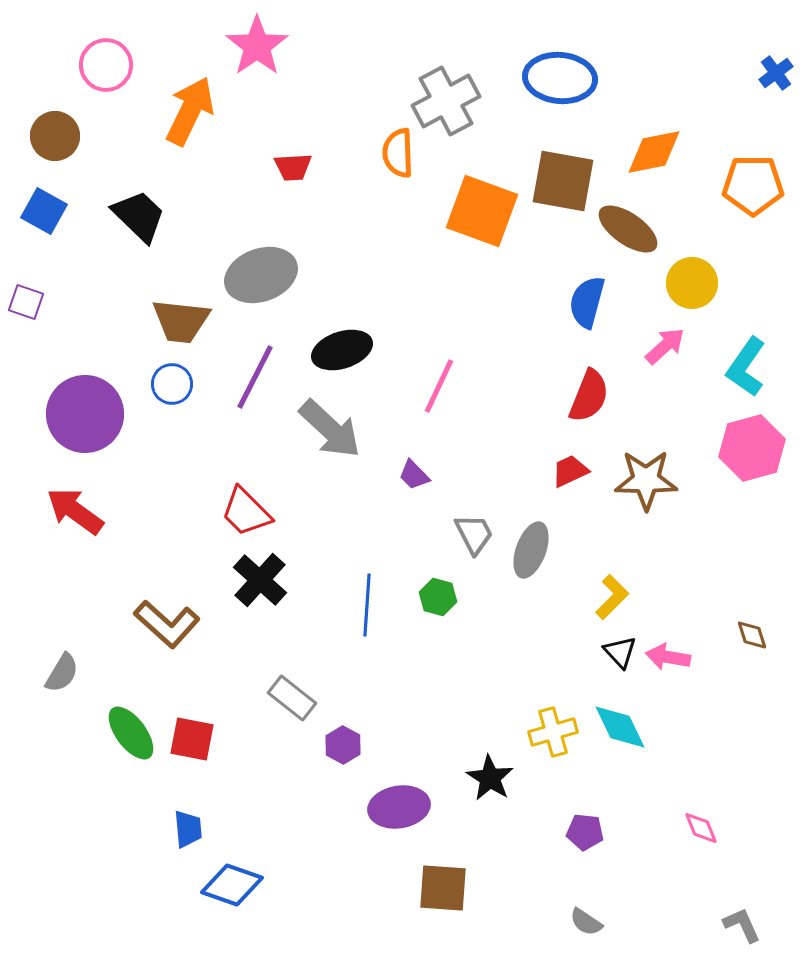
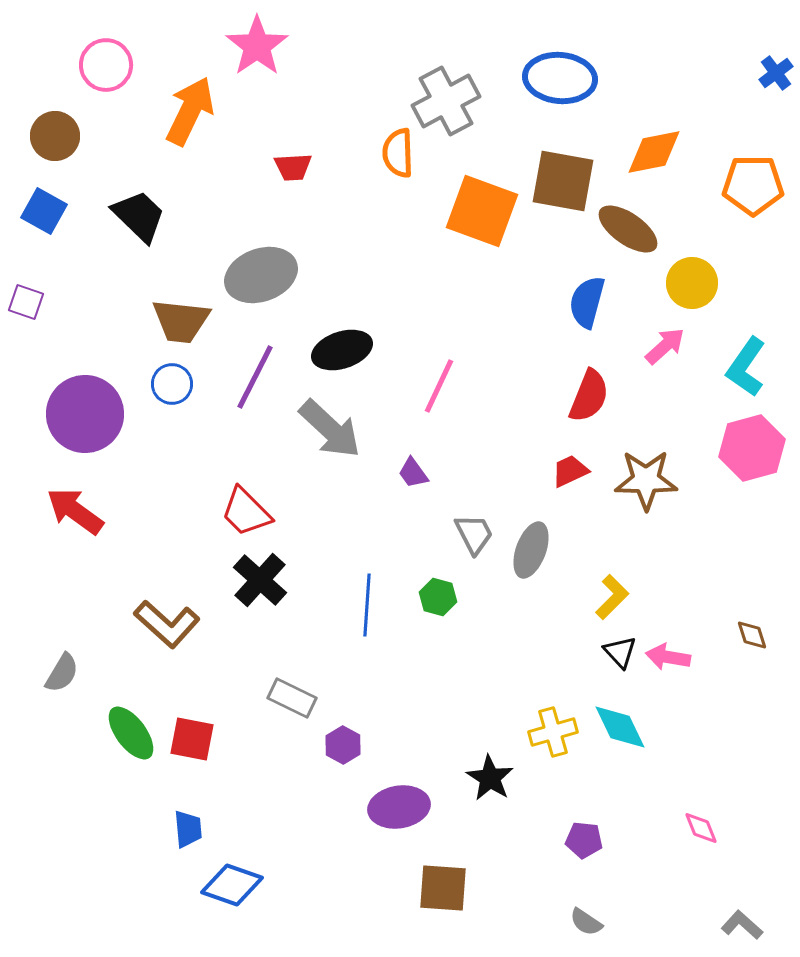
purple trapezoid at (414, 475): moved 1 px left, 2 px up; rotated 8 degrees clockwise
gray rectangle at (292, 698): rotated 12 degrees counterclockwise
purple pentagon at (585, 832): moved 1 px left, 8 px down
gray L-shape at (742, 925): rotated 24 degrees counterclockwise
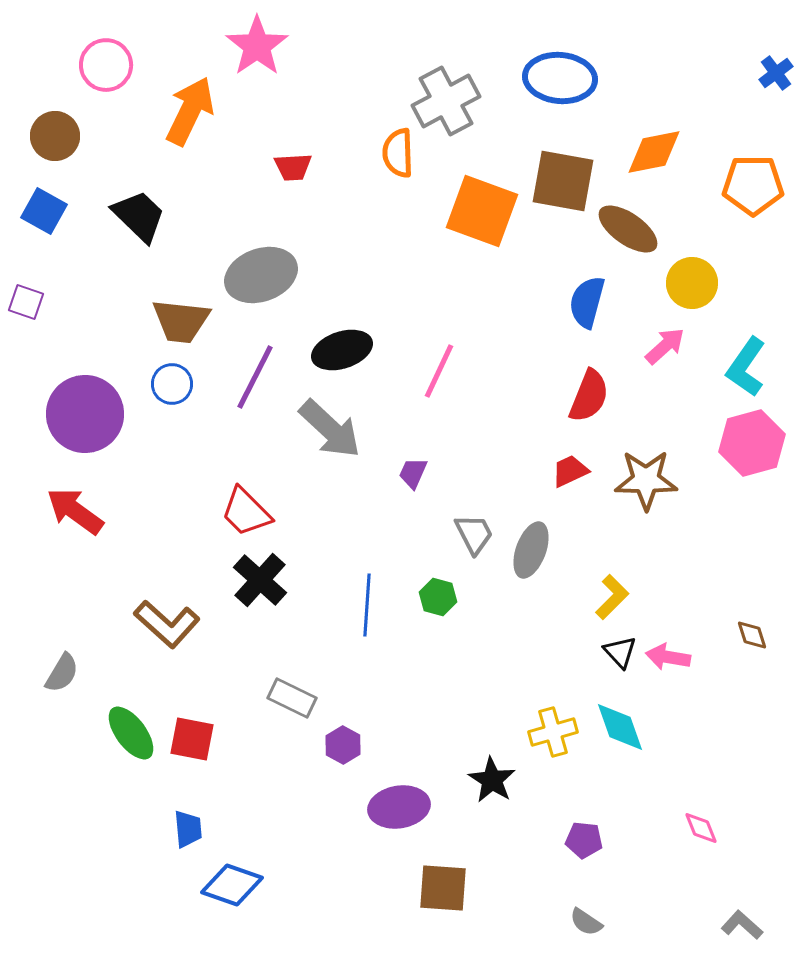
pink line at (439, 386): moved 15 px up
pink hexagon at (752, 448): moved 5 px up
purple trapezoid at (413, 473): rotated 60 degrees clockwise
cyan diamond at (620, 727): rotated 6 degrees clockwise
black star at (490, 778): moved 2 px right, 2 px down
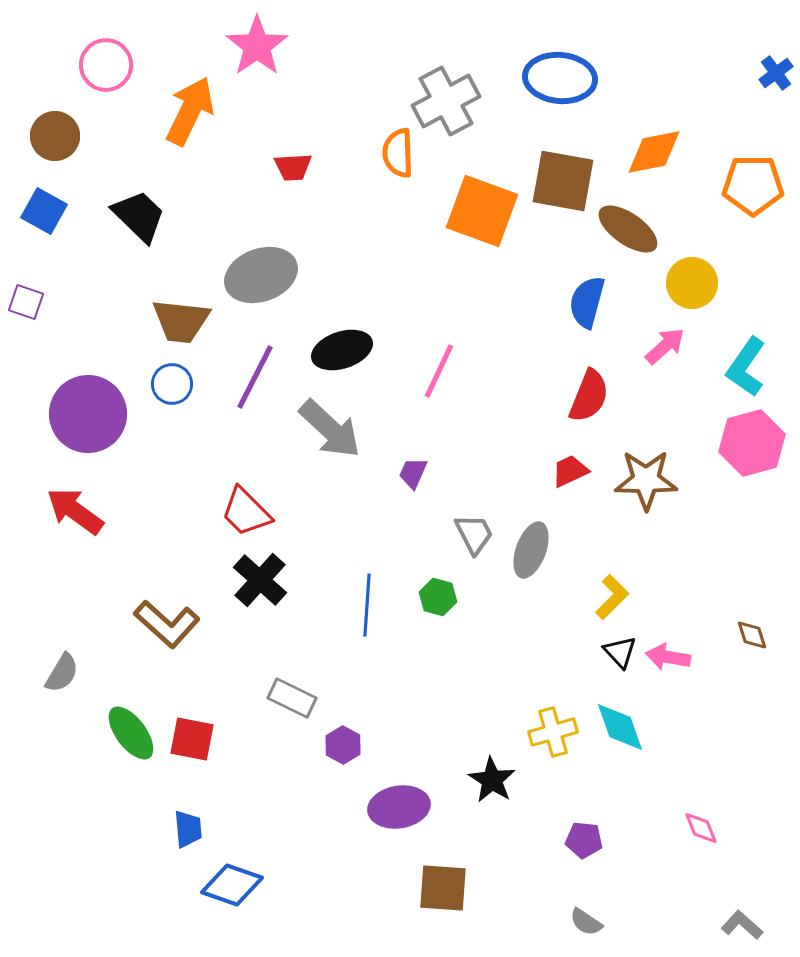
purple circle at (85, 414): moved 3 px right
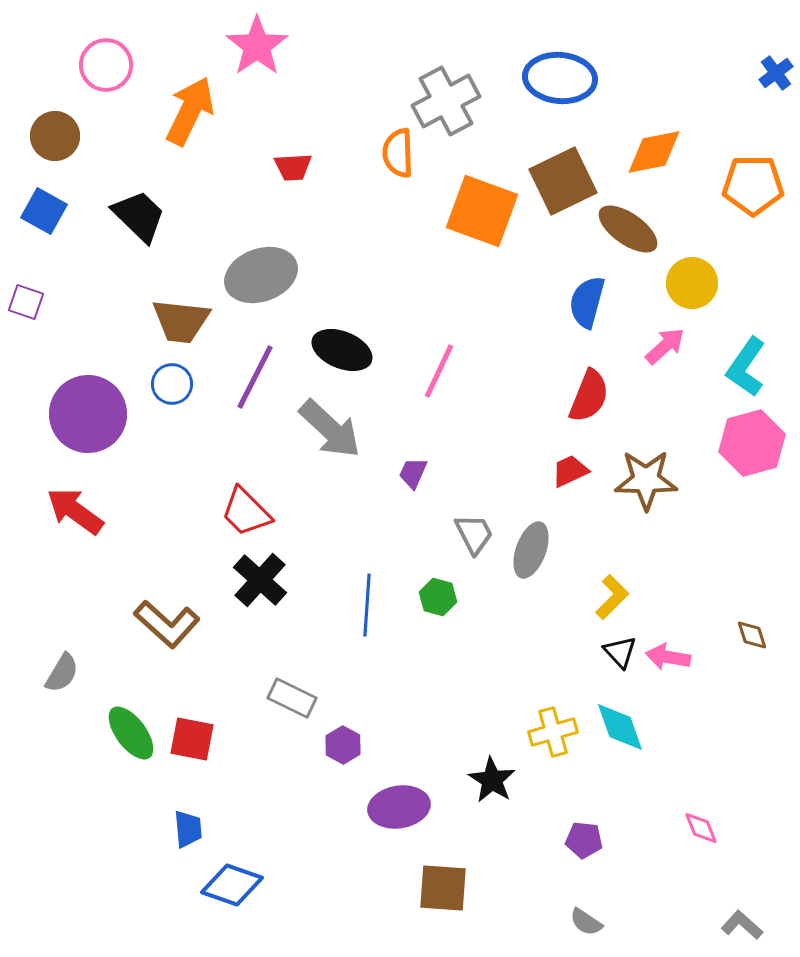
brown square at (563, 181): rotated 36 degrees counterclockwise
black ellipse at (342, 350): rotated 40 degrees clockwise
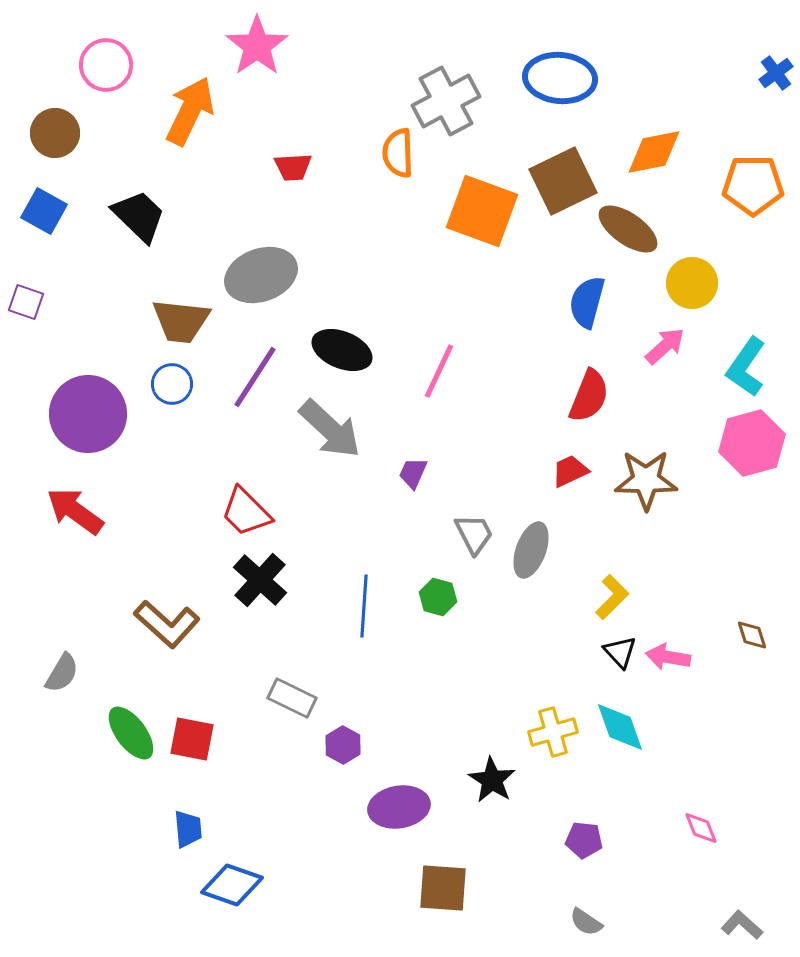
brown circle at (55, 136): moved 3 px up
purple line at (255, 377): rotated 6 degrees clockwise
blue line at (367, 605): moved 3 px left, 1 px down
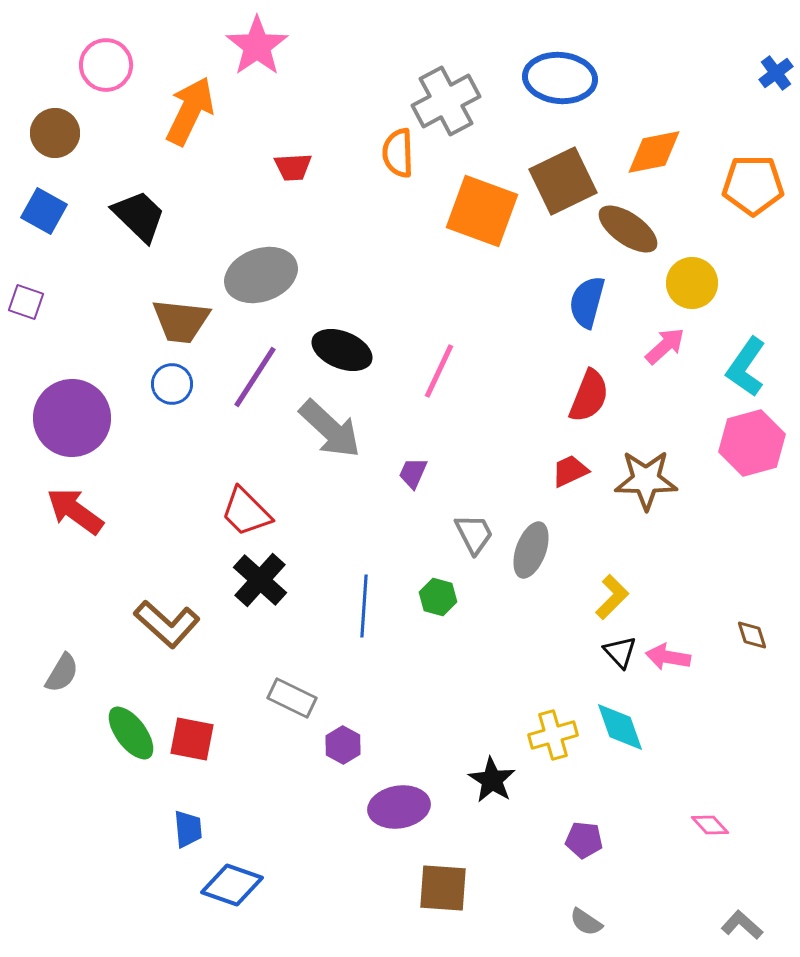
purple circle at (88, 414): moved 16 px left, 4 px down
yellow cross at (553, 732): moved 3 px down
pink diamond at (701, 828): moved 9 px right, 3 px up; rotated 21 degrees counterclockwise
